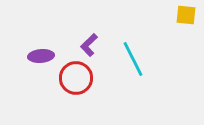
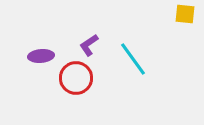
yellow square: moved 1 px left, 1 px up
purple L-shape: rotated 10 degrees clockwise
cyan line: rotated 9 degrees counterclockwise
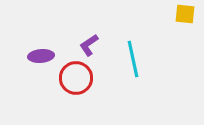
cyan line: rotated 24 degrees clockwise
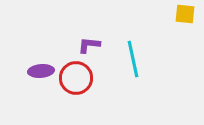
purple L-shape: rotated 40 degrees clockwise
purple ellipse: moved 15 px down
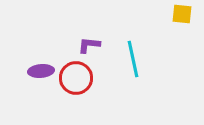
yellow square: moved 3 px left
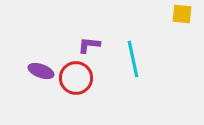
purple ellipse: rotated 25 degrees clockwise
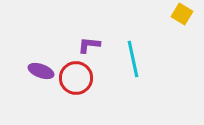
yellow square: rotated 25 degrees clockwise
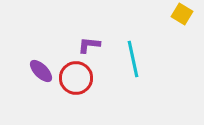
purple ellipse: rotated 25 degrees clockwise
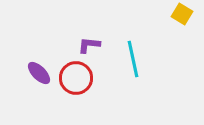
purple ellipse: moved 2 px left, 2 px down
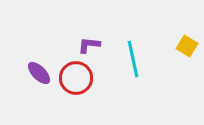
yellow square: moved 5 px right, 32 px down
